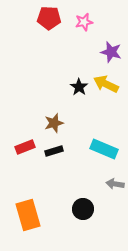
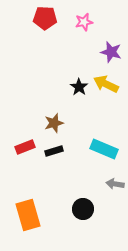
red pentagon: moved 4 px left
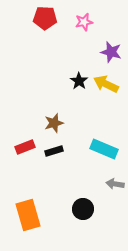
black star: moved 6 px up
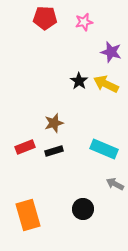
gray arrow: rotated 18 degrees clockwise
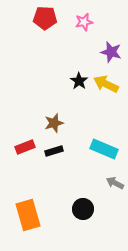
gray arrow: moved 1 px up
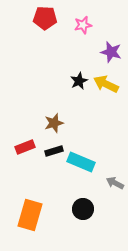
pink star: moved 1 px left, 3 px down
black star: rotated 12 degrees clockwise
cyan rectangle: moved 23 px left, 13 px down
orange rectangle: moved 2 px right; rotated 32 degrees clockwise
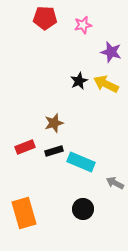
orange rectangle: moved 6 px left, 2 px up; rotated 32 degrees counterclockwise
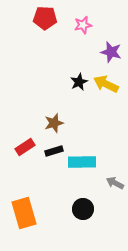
black star: moved 1 px down
red rectangle: rotated 12 degrees counterclockwise
cyan rectangle: moved 1 px right; rotated 24 degrees counterclockwise
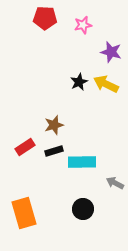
brown star: moved 2 px down
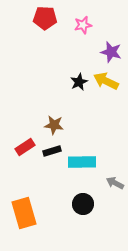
yellow arrow: moved 3 px up
brown star: rotated 24 degrees clockwise
black rectangle: moved 2 px left
black circle: moved 5 px up
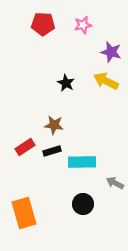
red pentagon: moved 2 px left, 6 px down
black star: moved 13 px left, 1 px down; rotated 18 degrees counterclockwise
